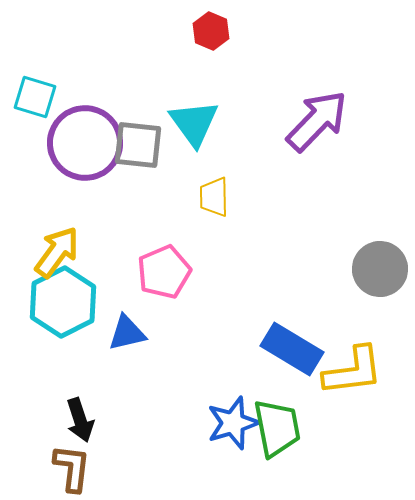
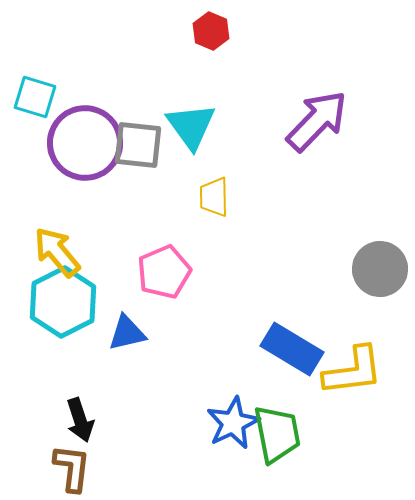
cyan triangle: moved 3 px left, 3 px down
yellow arrow: rotated 76 degrees counterclockwise
blue star: rotated 8 degrees counterclockwise
green trapezoid: moved 6 px down
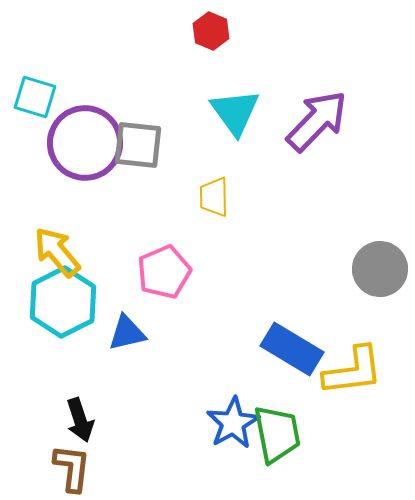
cyan triangle: moved 44 px right, 14 px up
blue star: rotated 4 degrees counterclockwise
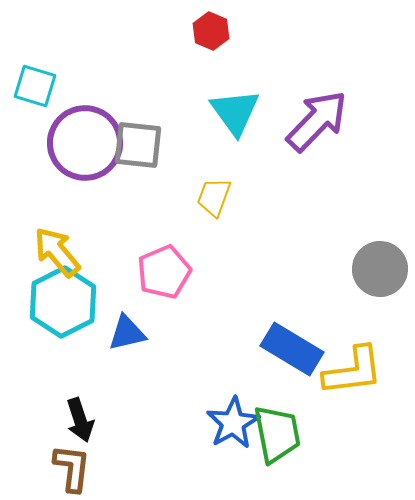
cyan square: moved 11 px up
yellow trapezoid: rotated 21 degrees clockwise
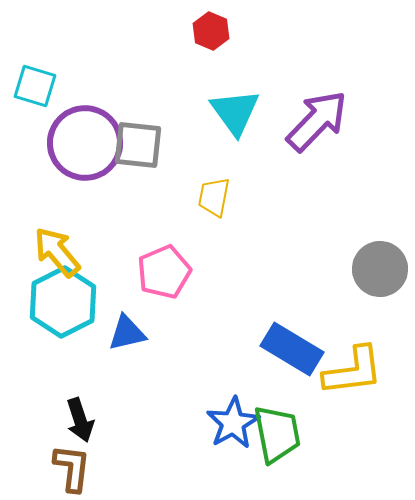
yellow trapezoid: rotated 9 degrees counterclockwise
